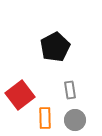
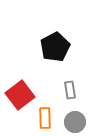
gray circle: moved 2 px down
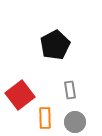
black pentagon: moved 2 px up
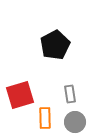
gray rectangle: moved 4 px down
red square: rotated 20 degrees clockwise
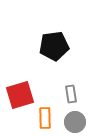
black pentagon: moved 1 px left, 1 px down; rotated 20 degrees clockwise
gray rectangle: moved 1 px right
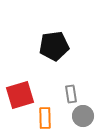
gray circle: moved 8 px right, 6 px up
